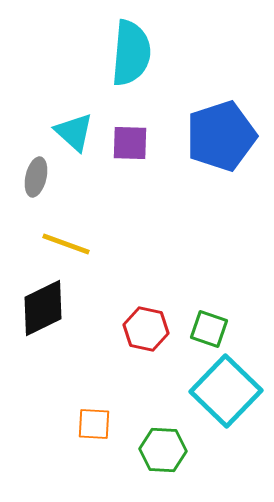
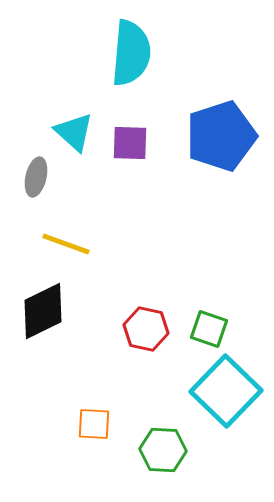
black diamond: moved 3 px down
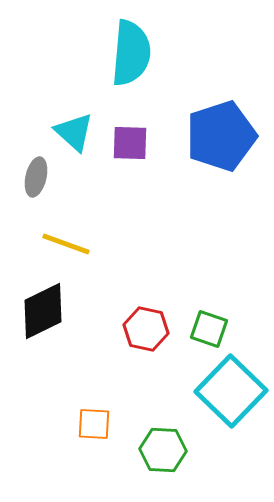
cyan square: moved 5 px right
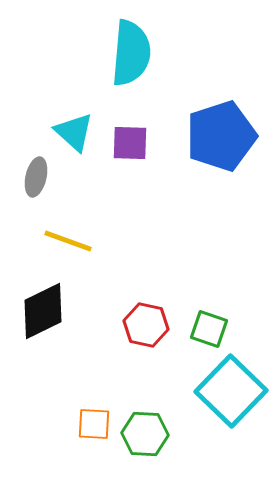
yellow line: moved 2 px right, 3 px up
red hexagon: moved 4 px up
green hexagon: moved 18 px left, 16 px up
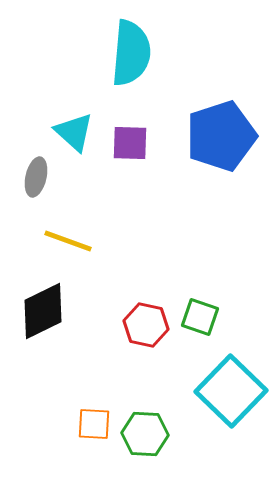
green square: moved 9 px left, 12 px up
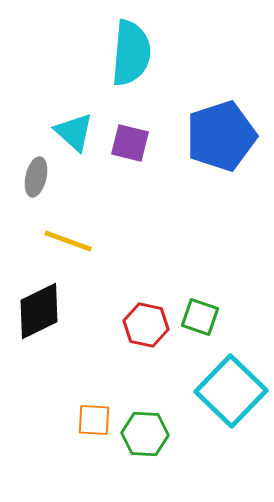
purple square: rotated 12 degrees clockwise
black diamond: moved 4 px left
orange square: moved 4 px up
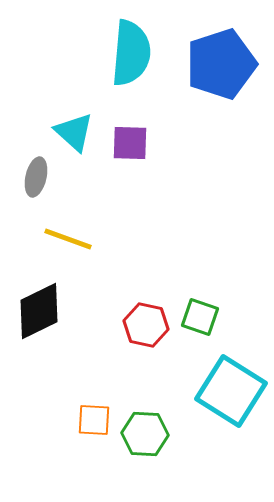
blue pentagon: moved 72 px up
purple square: rotated 12 degrees counterclockwise
yellow line: moved 2 px up
cyan square: rotated 12 degrees counterclockwise
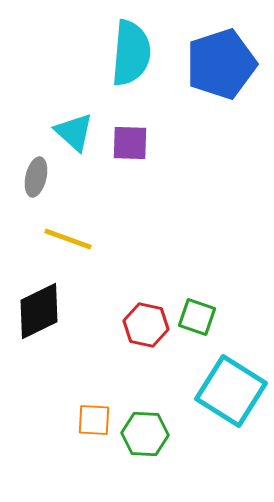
green square: moved 3 px left
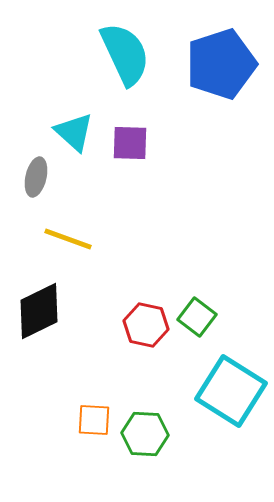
cyan semicircle: moved 6 px left, 1 px down; rotated 30 degrees counterclockwise
green square: rotated 18 degrees clockwise
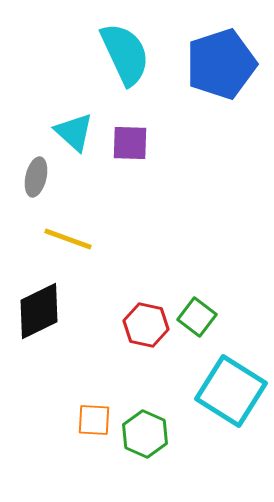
green hexagon: rotated 21 degrees clockwise
